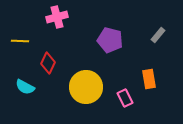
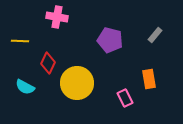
pink cross: rotated 25 degrees clockwise
gray rectangle: moved 3 px left
yellow circle: moved 9 px left, 4 px up
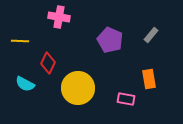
pink cross: moved 2 px right
gray rectangle: moved 4 px left
purple pentagon: rotated 10 degrees clockwise
yellow circle: moved 1 px right, 5 px down
cyan semicircle: moved 3 px up
pink rectangle: moved 1 px right, 1 px down; rotated 54 degrees counterclockwise
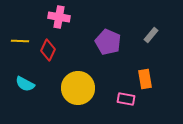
purple pentagon: moved 2 px left, 2 px down
red diamond: moved 13 px up
orange rectangle: moved 4 px left
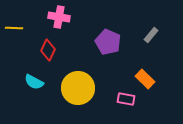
yellow line: moved 6 px left, 13 px up
orange rectangle: rotated 36 degrees counterclockwise
cyan semicircle: moved 9 px right, 2 px up
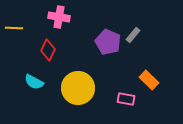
gray rectangle: moved 18 px left
orange rectangle: moved 4 px right, 1 px down
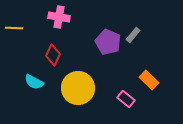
red diamond: moved 5 px right, 5 px down
pink rectangle: rotated 30 degrees clockwise
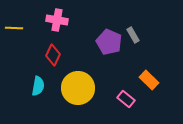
pink cross: moved 2 px left, 3 px down
gray rectangle: rotated 70 degrees counterclockwise
purple pentagon: moved 1 px right
cyan semicircle: moved 4 px right, 4 px down; rotated 108 degrees counterclockwise
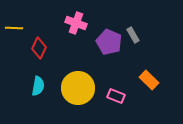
pink cross: moved 19 px right, 3 px down; rotated 10 degrees clockwise
red diamond: moved 14 px left, 7 px up
pink rectangle: moved 10 px left, 3 px up; rotated 18 degrees counterclockwise
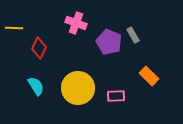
orange rectangle: moved 4 px up
cyan semicircle: moved 2 px left; rotated 42 degrees counterclockwise
pink rectangle: rotated 24 degrees counterclockwise
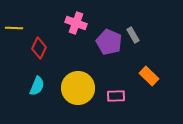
cyan semicircle: moved 1 px right; rotated 54 degrees clockwise
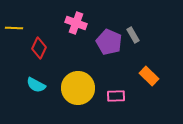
cyan semicircle: moved 1 px left, 1 px up; rotated 96 degrees clockwise
